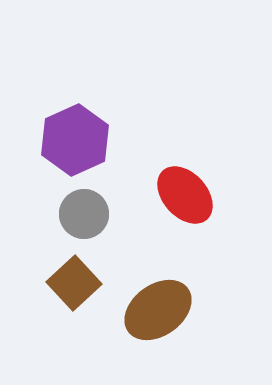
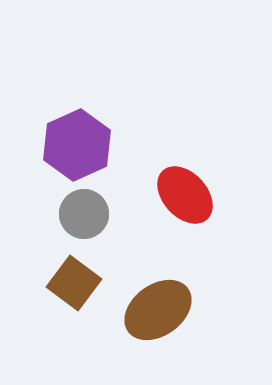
purple hexagon: moved 2 px right, 5 px down
brown square: rotated 10 degrees counterclockwise
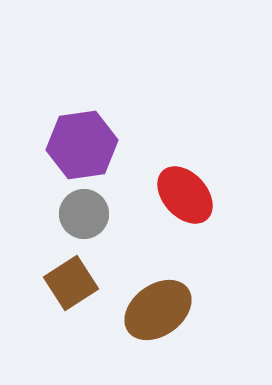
purple hexagon: moved 5 px right; rotated 16 degrees clockwise
brown square: moved 3 px left; rotated 20 degrees clockwise
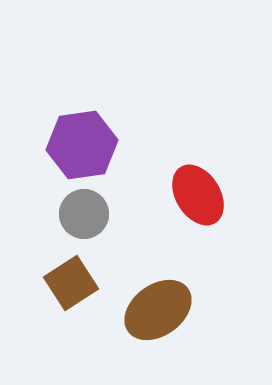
red ellipse: moved 13 px right; rotated 10 degrees clockwise
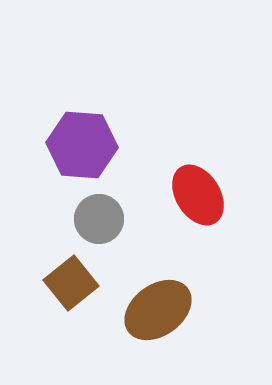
purple hexagon: rotated 12 degrees clockwise
gray circle: moved 15 px right, 5 px down
brown square: rotated 6 degrees counterclockwise
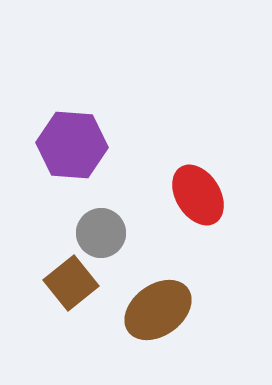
purple hexagon: moved 10 px left
gray circle: moved 2 px right, 14 px down
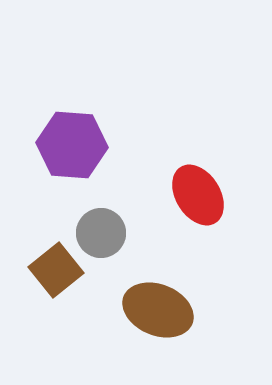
brown square: moved 15 px left, 13 px up
brown ellipse: rotated 58 degrees clockwise
